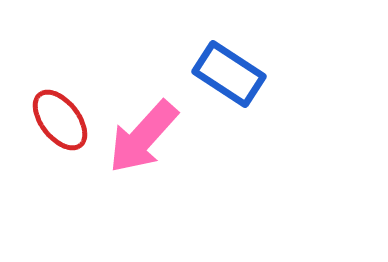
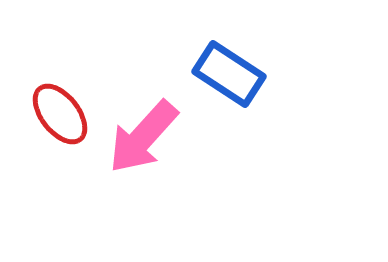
red ellipse: moved 6 px up
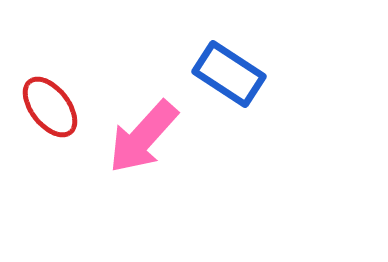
red ellipse: moved 10 px left, 7 px up
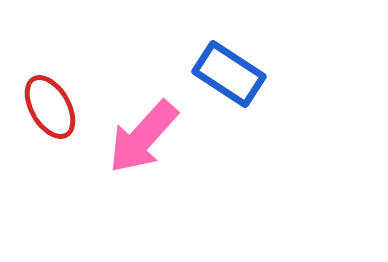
red ellipse: rotated 8 degrees clockwise
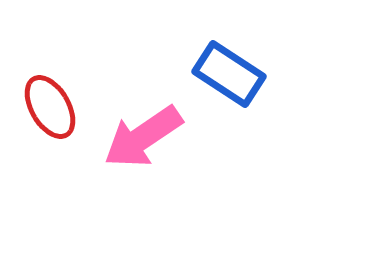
pink arrow: rotated 14 degrees clockwise
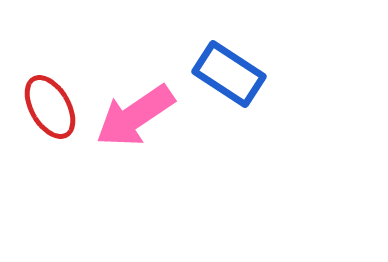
pink arrow: moved 8 px left, 21 px up
